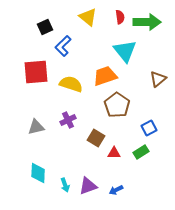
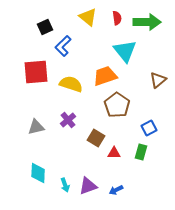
red semicircle: moved 3 px left, 1 px down
brown triangle: moved 1 px down
purple cross: rotated 14 degrees counterclockwise
green rectangle: rotated 42 degrees counterclockwise
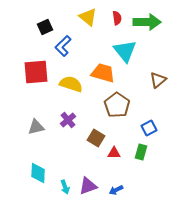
orange trapezoid: moved 2 px left, 3 px up; rotated 35 degrees clockwise
cyan arrow: moved 2 px down
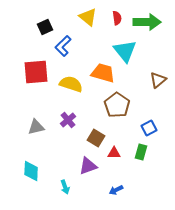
cyan diamond: moved 7 px left, 2 px up
purple triangle: moved 20 px up
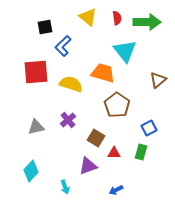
black square: rotated 14 degrees clockwise
cyan diamond: rotated 40 degrees clockwise
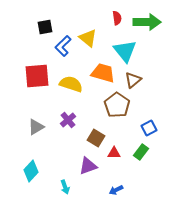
yellow triangle: moved 21 px down
red square: moved 1 px right, 4 px down
brown triangle: moved 25 px left
gray triangle: rotated 18 degrees counterclockwise
green rectangle: rotated 21 degrees clockwise
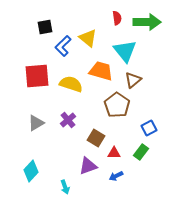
orange trapezoid: moved 2 px left, 2 px up
gray triangle: moved 4 px up
blue arrow: moved 14 px up
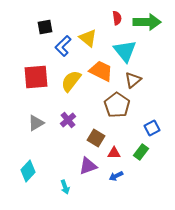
orange trapezoid: rotated 10 degrees clockwise
red square: moved 1 px left, 1 px down
yellow semicircle: moved 3 px up; rotated 70 degrees counterclockwise
blue square: moved 3 px right
cyan diamond: moved 3 px left
